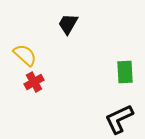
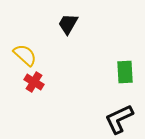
red cross: rotated 30 degrees counterclockwise
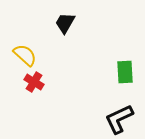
black trapezoid: moved 3 px left, 1 px up
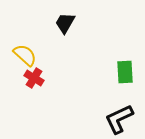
red cross: moved 4 px up
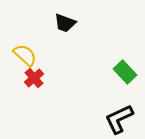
black trapezoid: rotated 100 degrees counterclockwise
green rectangle: rotated 40 degrees counterclockwise
red cross: rotated 18 degrees clockwise
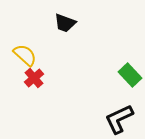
green rectangle: moved 5 px right, 3 px down
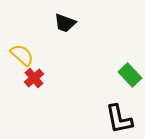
yellow semicircle: moved 3 px left
black L-shape: rotated 76 degrees counterclockwise
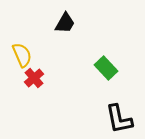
black trapezoid: rotated 80 degrees counterclockwise
yellow semicircle: rotated 25 degrees clockwise
green rectangle: moved 24 px left, 7 px up
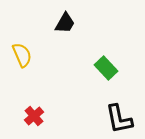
red cross: moved 38 px down
